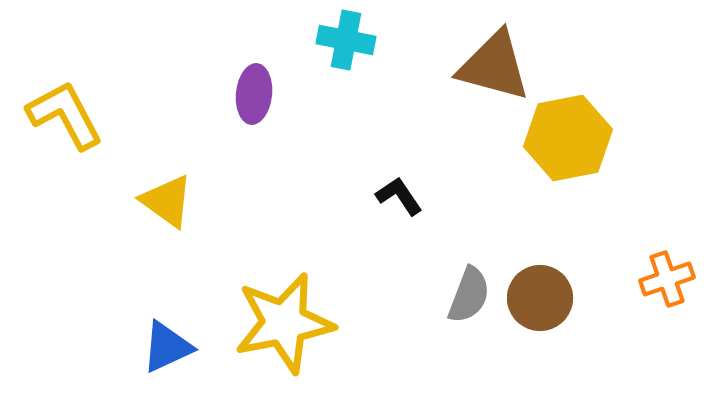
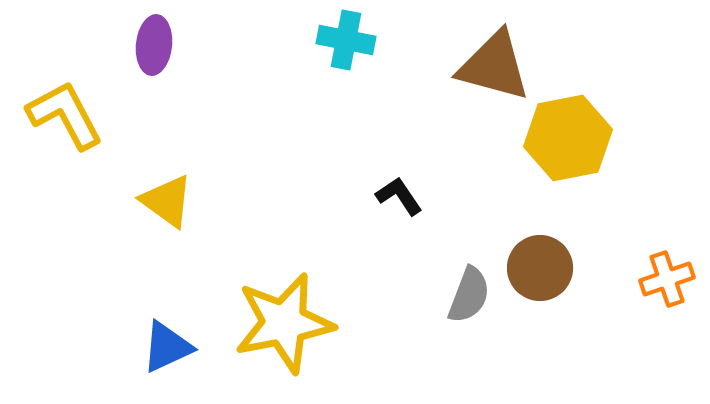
purple ellipse: moved 100 px left, 49 px up
brown circle: moved 30 px up
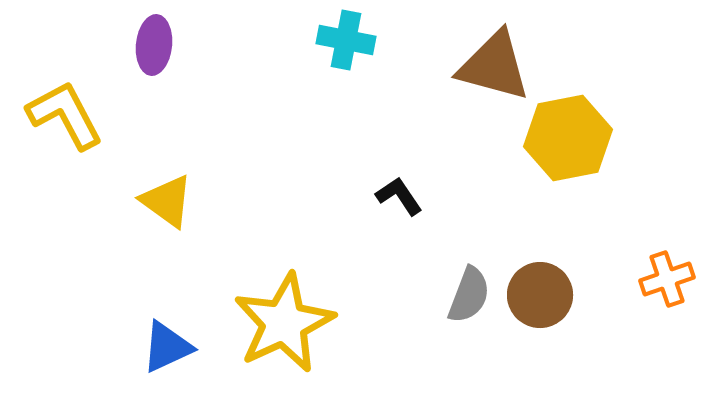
brown circle: moved 27 px down
yellow star: rotated 14 degrees counterclockwise
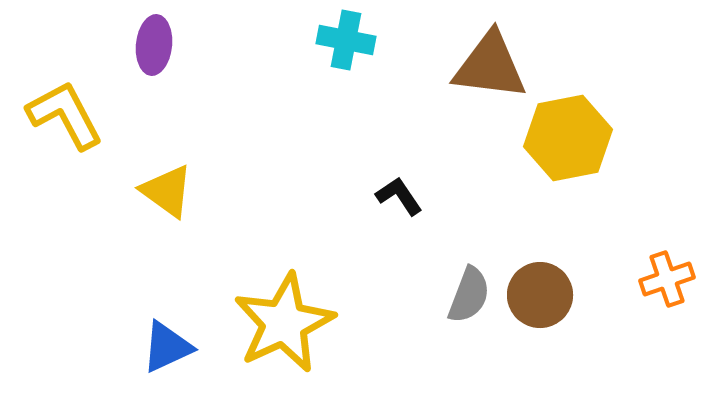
brown triangle: moved 4 px left; rotated 8 degrees counterclockwise
yellow triangle: moved 10 px up
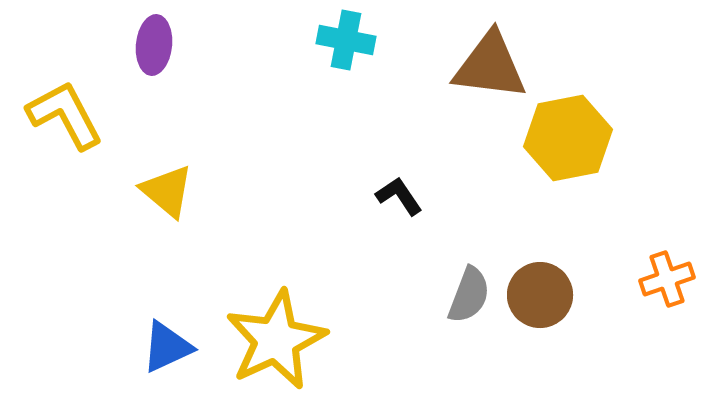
yellow triangle: rotated 4 degrees clockwise
yellow star: moved 8 px left, 17 px down
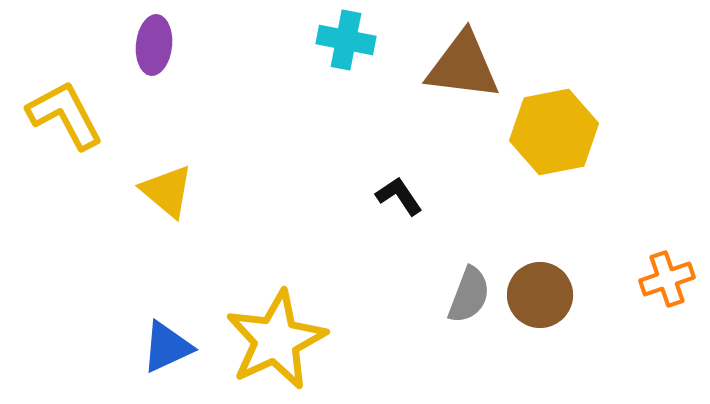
brown triangle: moved 27 px left
yellow hexagon: moved 14 px left, 6 px up
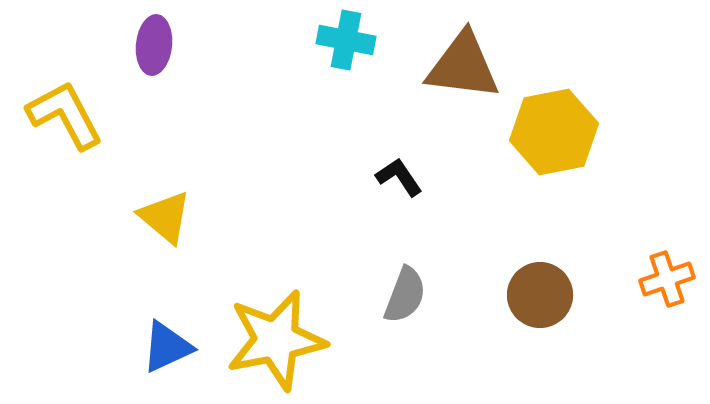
yellow triangle: moved 2 px left, 26 px down
black L-shape: moved 19 px up
gray semicircle: moved 64 px left
yellow star: rotated 14 degrees clockwise
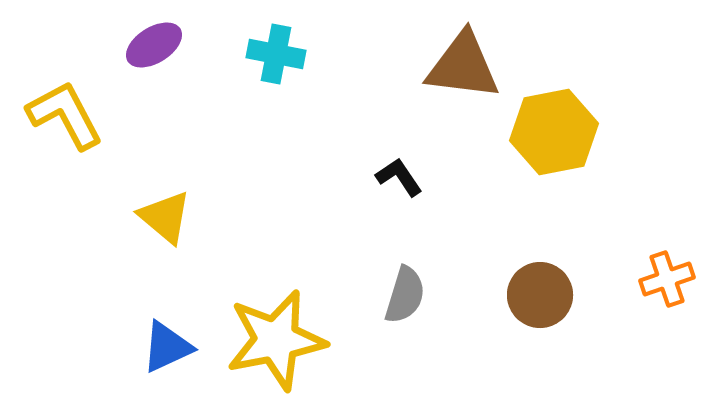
cyan cross: moved 70 px left, 14 px down
purple ellipse: rotated 52 degrees clockwise
gray semicircle: rotated 4 degrees counterclockwise
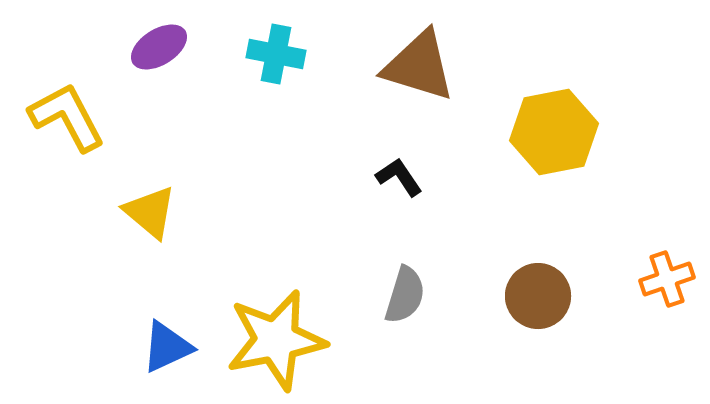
purple ellipse: moved 5 px right, 2 px down
brown triangle: moved 44 px left; rotated 10 degrees clockwise
yellow L-shape: moved 2 px right, 2 px down
yellow triangle: moved 15 px left, 5 px up
brown circle: moved 2 px left, 1 px down
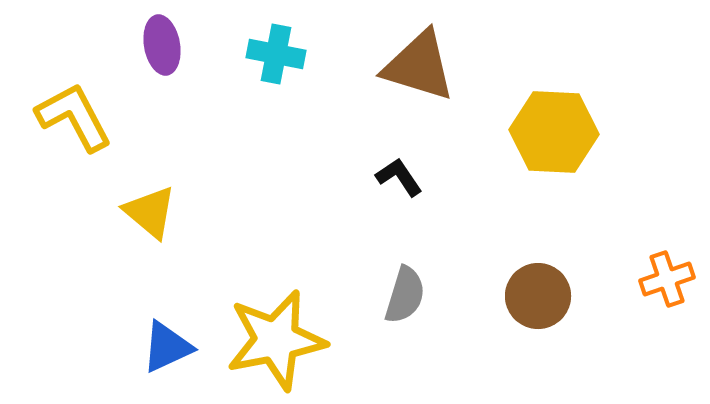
purple ellipse: moved 3 px right, 2 px up; rotated 68 degrees counterclockwise
yellow L-shape: moved 7 px right
yellow hexagon: rotated 14 degrees clockwise
